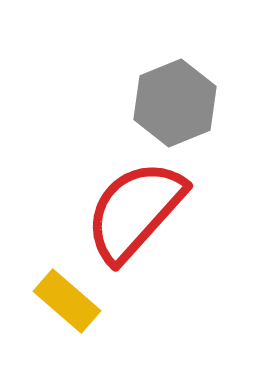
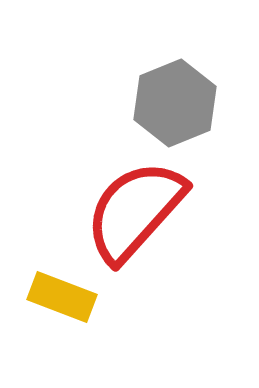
yellow rectangle: moved 5 px left, 4 px up; rotated 20 degrees counterclockwise
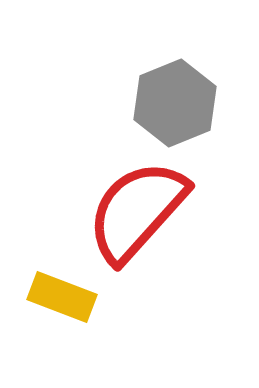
red semicircle: moved 2 px right
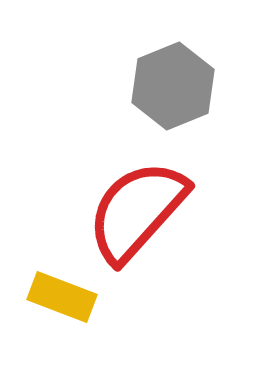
gray hexagon: moved 2 px left, 17 px up
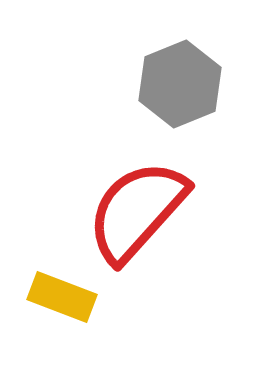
gray hexagon: moved 7 px right, 2 px up
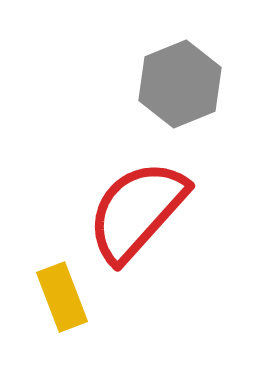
yellow rectangle: rotated 48 degrees clockwise
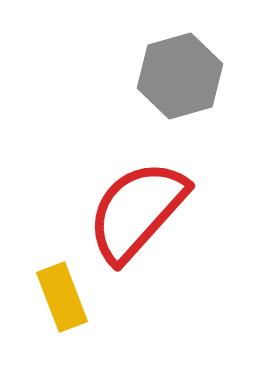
gray hexagon: moved 8 px up; rotated 6 degrees clockwise
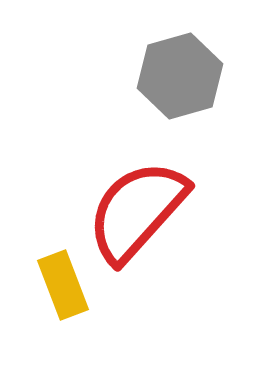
yellow rectangle: moved 1 px right, 12 px up
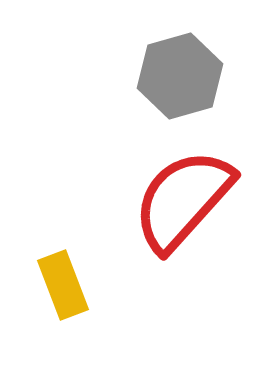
red semicircle: moved 46 px right, 11 px up
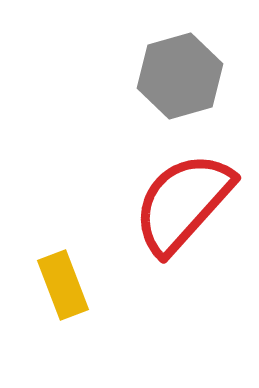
red semicircle: moved 3 px down
